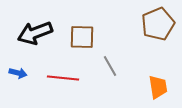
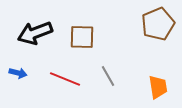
gray line: moved 2 px left, 10 px down
red line: moved 2 px right, 1 px down; rotated 16 degrees clockwise
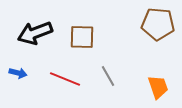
brown pentagon: rotated 28 degrees clockwise
orange trapezoid: rotated 10 degrees counterclockwise
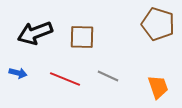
brown pentagon: rotated 12 degrees clockwise
gray line: rotated 35 degrees counterclockwise
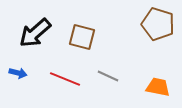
black arrow: rotated 20 degrees counterclockwise
brown square: rotated 12 degrees clockwise
orange trapezoid: rotated 60 degrees counterclockwise
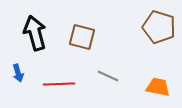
brown pentagon: moved 1 px right, 3 px down
black arrow: rotated 116 degrees clockwise
blue arrow: rotated 60 degrees clockwise
red line: moved 6 px left, 5 px down; rotated 24 degrees counterclockwise
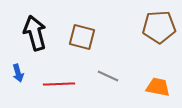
brown pentagon: rotated 20 degrees counterclockwise
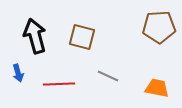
black arrow: moved 3 px down
orange trapezoid: moved 1 px left, 1 px down
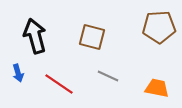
brown square: moved 10 px right
red line: rotated 36 degrees clockwise
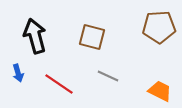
orange trapezoid: moved 3 px right, 3 px down; rotated 15 degrees clockwise
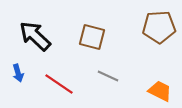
black arrow: rotated 32 degrees counterclockwise
